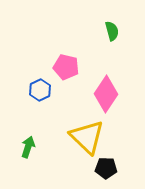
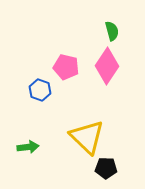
blue hexagon: rotated 15 degrees counterclockwise
pink diamond: moved 1 px right, 28 px up
green arrow: rotated 65 degrees clockwise
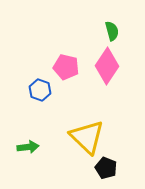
black pentagon: rotated 20 degrees clockwise
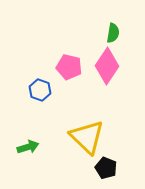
green semicircle: moved 1 px right, 2 px down; rotated 24 degrees clockwise
pink pentagon: moved 3 px right
green arrow: rotated 10 degrees counterclockwise
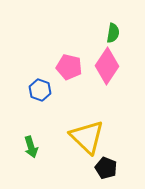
green arrow: moved 3 px right; rotated 90 degrees clockwise
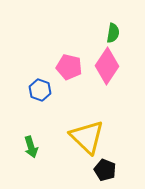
black pentagon: moved 1 px left, 2 px down
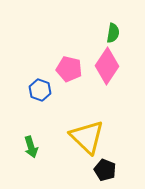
pink pentagon: moved 2 px down
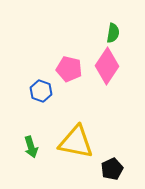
blue hexagon: moved 1 px right, 1 px down
yellow triangle: moved 11 px left, 5 px down; rotated 33 degrees counterclockwise
black pentagon: moved 7 px right, 1 px up; rotated 25 degrees clockwise
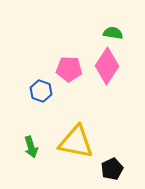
green semicircle: rotated 90 degrees counterclockwise
pink pentagon: rotated 10 degrees counterclockwise
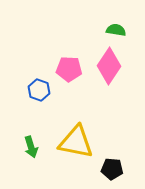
green semicircle: moved 3 px right, 3 px up
pink diamond: moved 2 px right
blue hexagon: moved 2 px left, 1 px up
black pentagon: rotated 30 degrees clockwise
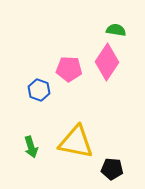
pink diamond: moved 2 px left, 4 px up
